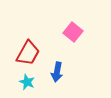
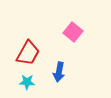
blue arrow: moved 2 px right
cyan star: rotated 21 degrees counterclockwise
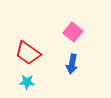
red trapezoid: rotated 96 degrees clockwise
blue arrow: moved 13 px right, 8 px up
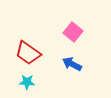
blue arrow: rotated 108 degrees clockwise
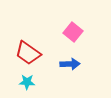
blue arrow: moved 2 px left; rotated 150 degrees clockwise
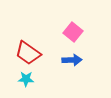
blue arrow: moved 2 px right, 4 px up
cyan star: moved 1 px left, 3 px up
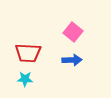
red trapezoid: rotated 32 degrees counterclockwise
cyan star: moved 1 px left
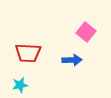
pink square: moved 13 px right
cyan star: moved 5 px left, 6 px down; rotated 14 degrees counterclockwise
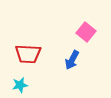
red trapezoid: moved 1 px down
blue arrow: rotated 120 degrees clockwise
